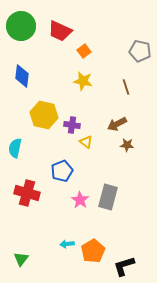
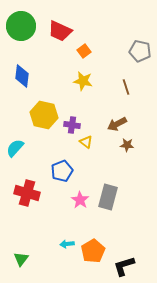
cyan semicircle: rotated 30 degrees clockwise
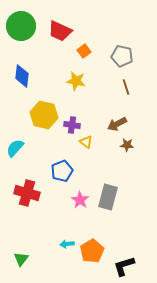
gray pentagon: moved 18 px left, 5 px down
yellow star: moved 7 px left
orange pentagon: moved 1 px left
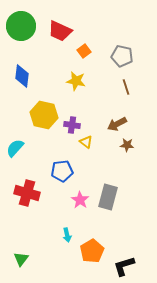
blue pentagon: rotated 15 degrees clockwise
cyan arrow: moved 9 px up; rotated 96 degrees counterclockwise
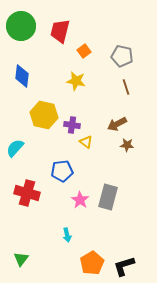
red trapezoid: rotated 80 degrees clockwise
orange pentagon: moved 12 px down
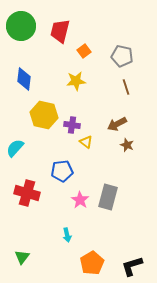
blue diamond: moved 2 px right, 3 px down
yellow star: rotated 18 degrees counterclockwise
brown star: rotated 16 degrees clockwise
green triangle: moved 1 px right, 2 px up
black L-shape: moved 8 px right
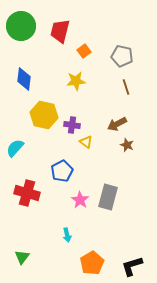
blue pentagon: rotated 20 degrees counterclockwise
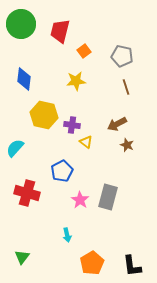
green circle: moved 2 px up
black L-shape: rotated 80 degrees counterclockwise
